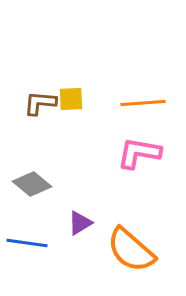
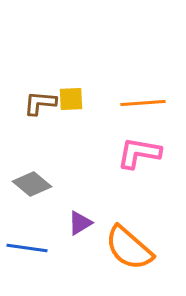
blue line: moved 5 px down
orange semicircle: moved 2 px left, 2 px up
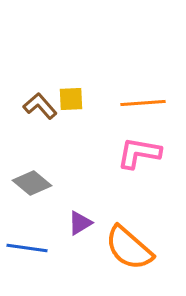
brown L-shape: moved 3 px down; rotated 44 degrees clockwise
gray diamond: moved 1 px up
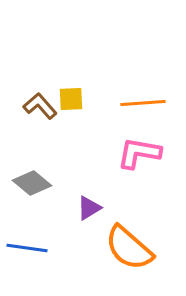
purple triangle: moved 9 px right, 15 px up
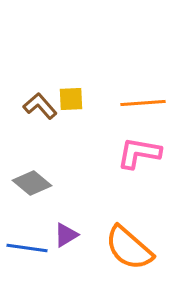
purple triangle: moved 23 px left, 27 px down
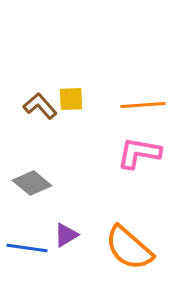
orange line: moved 2 px down
